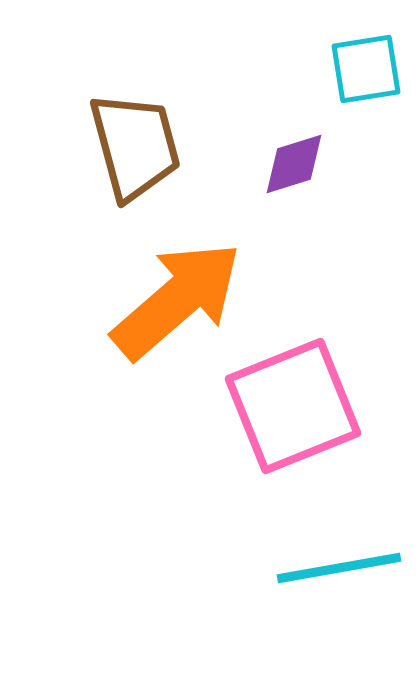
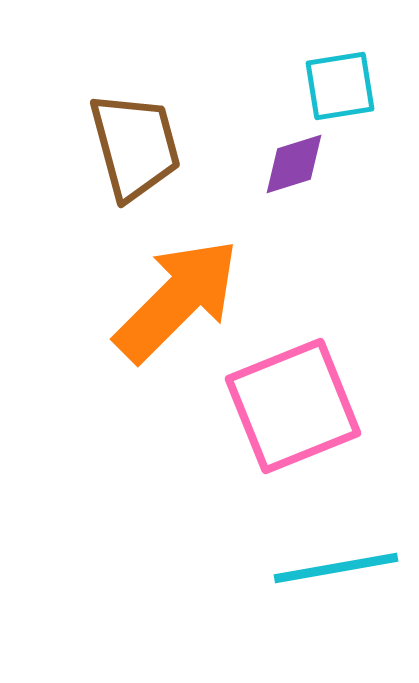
cyan square: moved 26 px left, 17 px down
orange arrow: rotated 4 degrees counterclockwise
cyan line: moved 3 px left
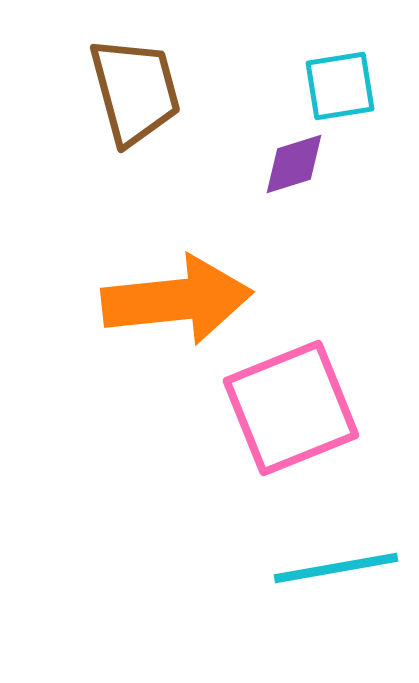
brown trapezoid: moved 55 px up
orange arrow: rotated 39 degrees clockwise
pink square: moved 2 px left, 2 px down
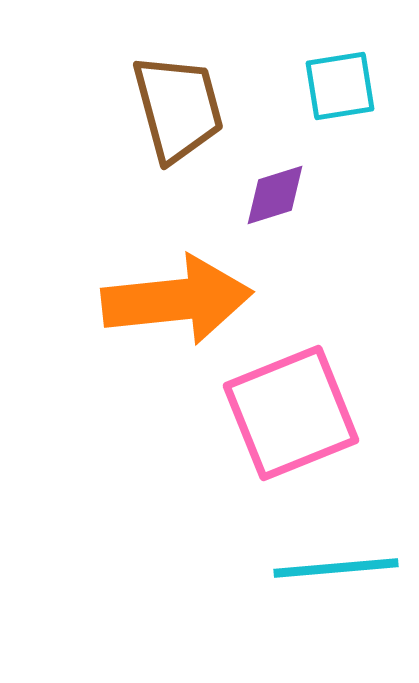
brown trapezoid: moved 43 px right, 17 px down
purple diamond: moved 19 px left, 31 px down
pink square: moved 5 px down
cyan line: rotated 5 degrees clockwise
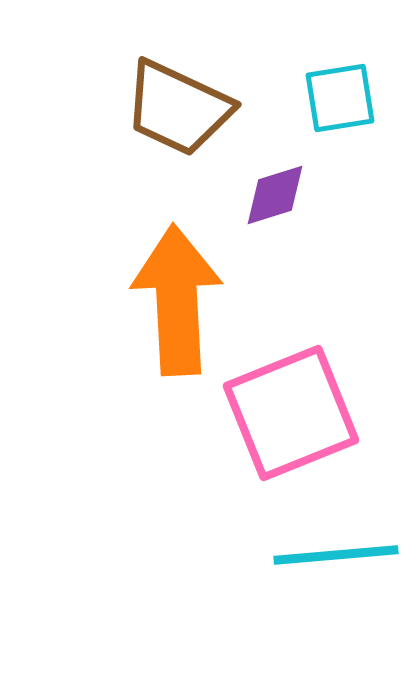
cyan square: moved 12 px down
brown trapezoid: rotated 130 degrees clockwise
orange arrow: rotated 87 degrees counterclockwise
cyan line: moved 13 px up
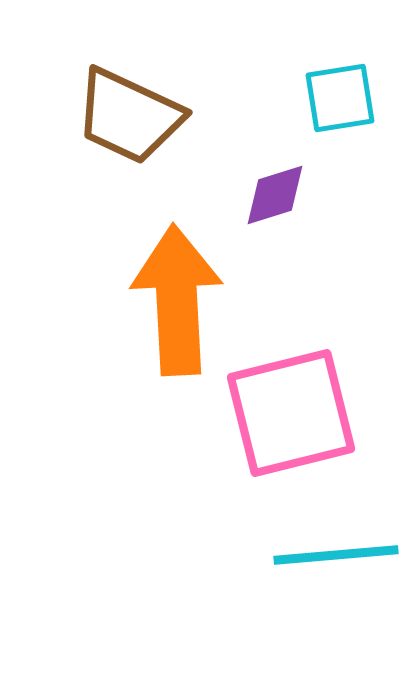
brown trapezoid: moved 49 px left, 8 px down
pink square: rotated 8 degrees clockwise
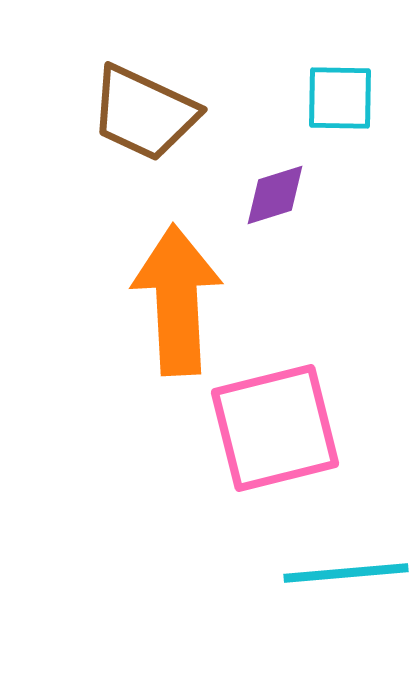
cyan square: rotated 10 degrees clockwise
brown trapezoid: moved 15 px right, 3 px up
pink square: moved 16 px left, 15 px down
cyan line: moved 10 px right, 18 px down
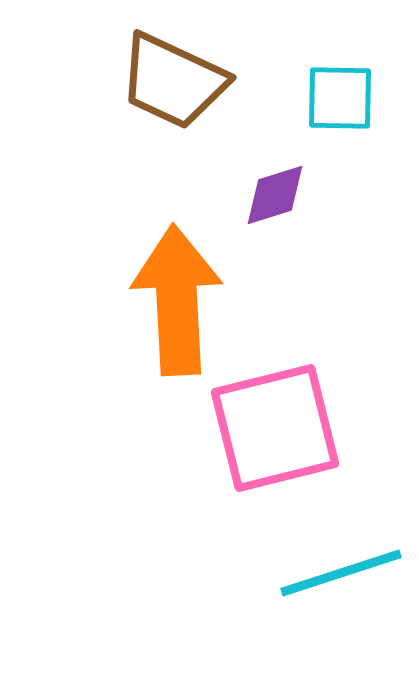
brown trapezoid: moved 29 px right, 32 px up
cyan line: moved 5 px left; rotated 13 degrees counterclockwise
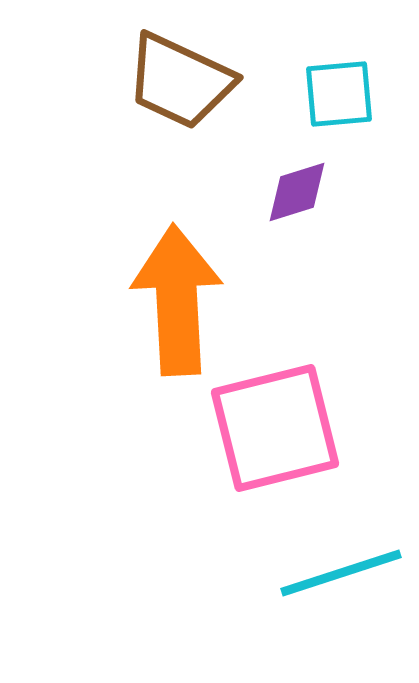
brown trapezoid: moved 7 px right
cyan square: moved 1 px left, 4 px up; rotated 6 degrees counterclockwise
purple diamond: moved 22 px right, 3 px up
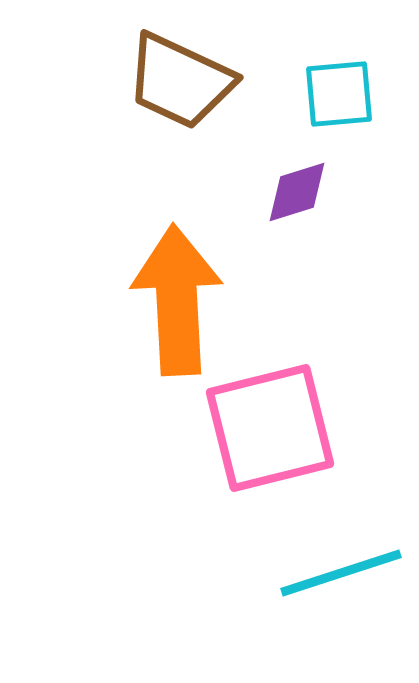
pink square: moved 5 px left
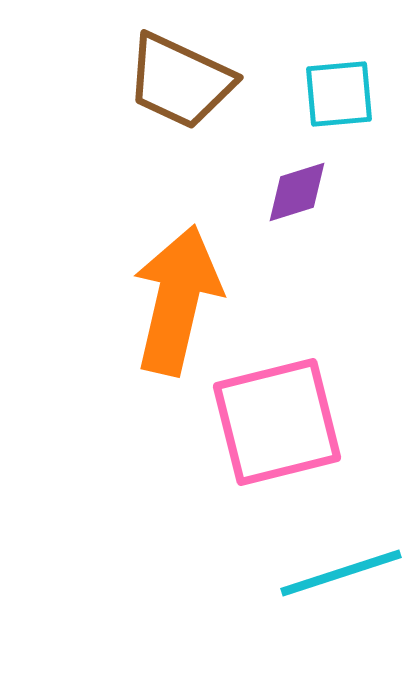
orange arrow: rotated 16 degrees clockwise
pink square: moved 7 px right, 6 px up
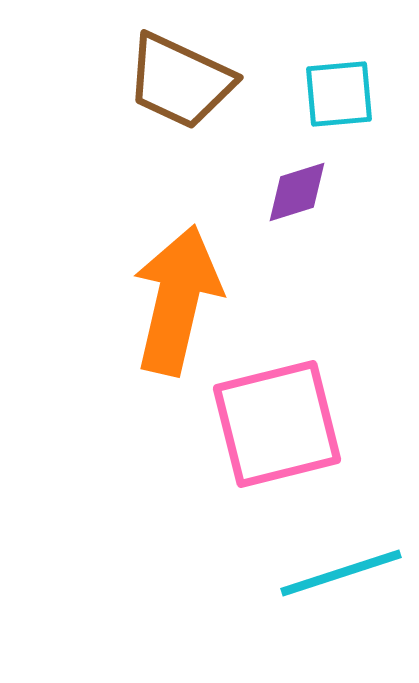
pink square: moved 2 px down
